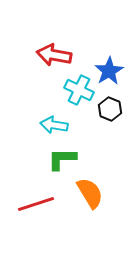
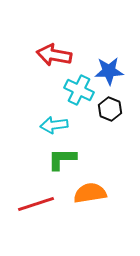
blue star: rotated 28 degrees clockwise
cyan arrow: rotated 16 degrees counterclockwise
orange semicircle: rotated 68 degrees counterclockwise
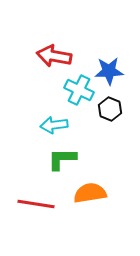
red arrow: moved 1 px down
red line: rotated 27 degrees clockwise
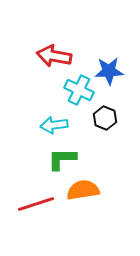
black hexagon: moved 5 px left, 9 px down
orange semicircle: moved 7 px left, 3 px up
red line: rotated 27 degrees counterclockwise
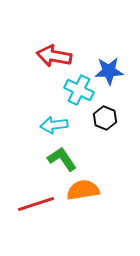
green L-shape: rotated 56 degrees clockwise
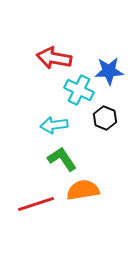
red arrow: moved 2 px down
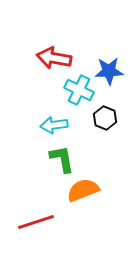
green L-shape: rotated 24 degrees clockwise
orange semicircle: rotated 12 degrees counterclockwise
red line: moved 18 px down
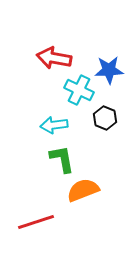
blue star: moved 1 px up
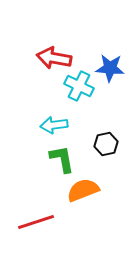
blue star: moved 1 px right, 2 px up; rotated 8 degrees clockwise
cyan cross: moved 4 px up
black hexagon: moved 1 px right, 26 px down; rotated 25 degrees clockwise
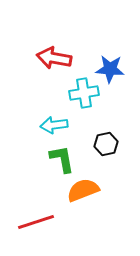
blue star: moved 1 px down
cyan cross: moved 5 px right, 7 px down; rotated 36 degrees counterclockwise
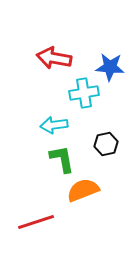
blue star: moved 2 px up
